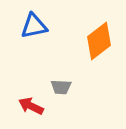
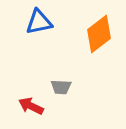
blue triangle: moved 5 px right, 4 px up
orange diamond: moved 7 px up
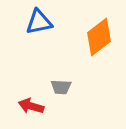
orange diamond: moved 3 px down
red arrow: rotated 10 degrees counterclockwise
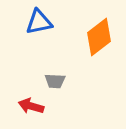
gray trapezoid: moved 6 px left, 6 px up
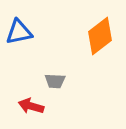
blue triangle: moved 20 px left, 10 px down
orange diamond: moved 1 px right, 1 px up
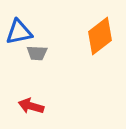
gray trapezoid: moved 18 px left, 28 px up
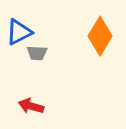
blue triangle: rotated 16 degrees counterclockwise
orange diamond: rotated 21 degrees counterclockwise
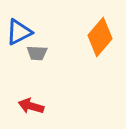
orange diamond: moved 1 px down; rotated 9 degrees clockwise
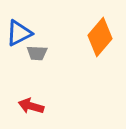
blue triangle: moved 1 px down
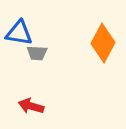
blue triangle: rotated 36 degrees clockwise
orange diamond: moved 3 px right, 6 px down; rotated 12 degrees counterclockwise
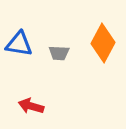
blue triangle: moved 11 px down
gray trapezoid: moved 22 px right
